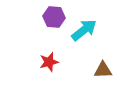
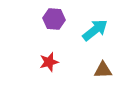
purple hexagon: moved 2 px down
cyan arrow: moved 11 px right
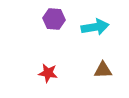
cyan arrow: moved 3 px up; rotated 28 degrees clockwise
red star: moved 1 px left, 11 px down; rotated 24 degrees clockwise
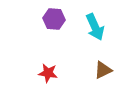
cyan arrow: rotated 76 degrees clockwise
brown triangle: rotated 24 degrees counterclockwise
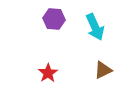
red star: rotated 30 degrees clockwise
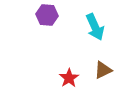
purple hexagon: moved 7 px left, 4 px up
red star: moved 21 px right, 5 px down
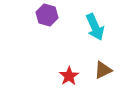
purple hexagon: rotated 10 degrees clockwise
red star: moved 2 px up
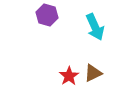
brown triangle: moved 10 px left, 3 px down
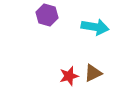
cyan arrow: rotated 56 degrees counterclockwise
red star: rotated 18 degrees clockwise
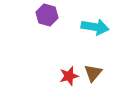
brown triangle: rotated 24 degrees counterclockwise
